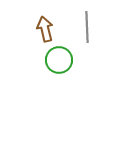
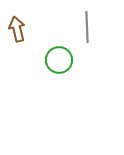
brown arrow: moved 28 px left
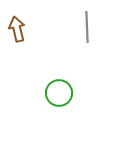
green circle: moved 33 px down
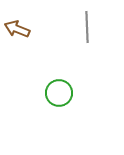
brown arrow: rotated 55 degrees counterclockwise
